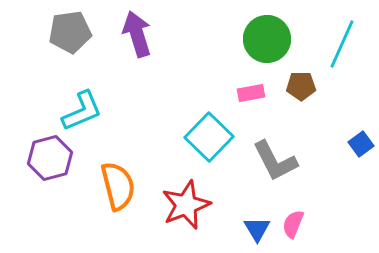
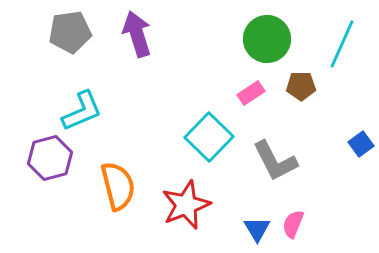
pink rectangle: rotated 24 degrees counterclockwise
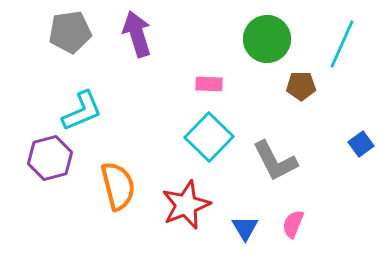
pink rectangle: moved 42 px left, 9 px up; rotated 36 degrees clockwise
blue triangle: moved 12 px left, 1 px up
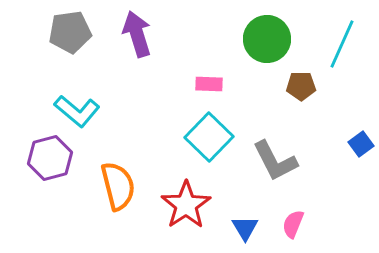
cyan L-shape: moved 5 px left; rotated 63 degrees clockwise
red star: rotated 12 degrees counterclockwise
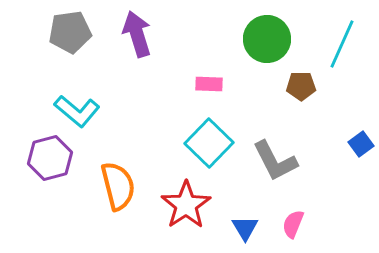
cyan square: moved 6 px down
